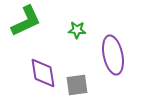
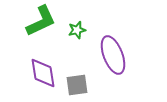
green L-shape: moved 15 px right
green star: rotated 18 degrees counterclockwise
purple ellipse: rotated 9 degrees counterclockwise
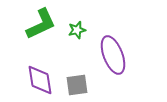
green L-shape: moved 3 px down
purple diamond: moved 3 px left, 7 px down
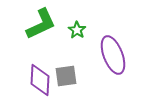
green star: rotated 24 degrees counterclockwise
purple diamond: rotated 12 degrees clockwise
gray square: moved 11 px left, 9 px up
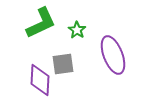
green L-shape: moved 1 px up
gray square: moved 3 px left, 12 px up
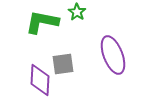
green L-shape: moved 1 px right, 1 px up; rotated 144 degrees counterclockwise
green star: moved 18 px up
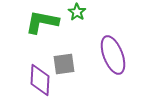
gray square: moved 1 px right
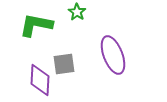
green L-shape: moved 6 px left, 3 px down
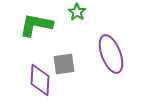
purple ellipse: moved 2 px left, 1 px up
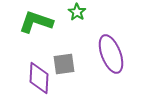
green L-shape: moved 3 px up; rotated 8 degrees clockwise
purple diamond: moved 1 px left, 2 px up
